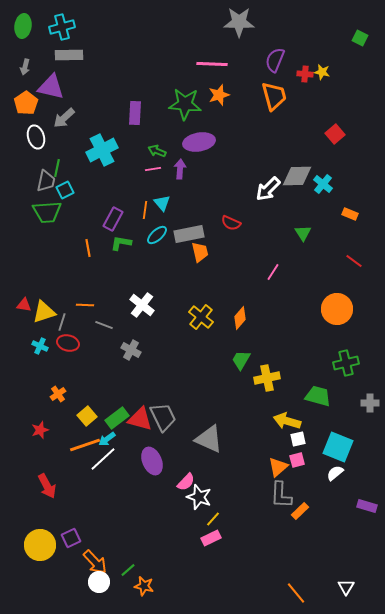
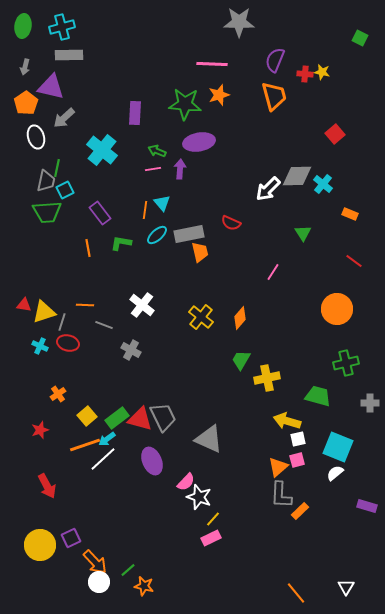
cyan cross at (102, 150): rotated 24 degrees counterclockwise
purple rectangle at (113, 219): moved 13 px left, 6 px up; rotated 65 degrees counterclockwise
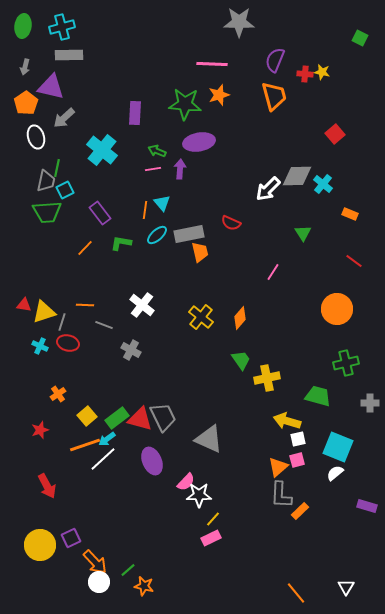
orange line at (88, 248): moved 3 px left; rotated 54 degrees clockwise
green trapezoid at (241, 360): rotated 115 degrees clockwise
white star at (199, 497): moved 2 px up; rotated 20 degrees counterclockwise
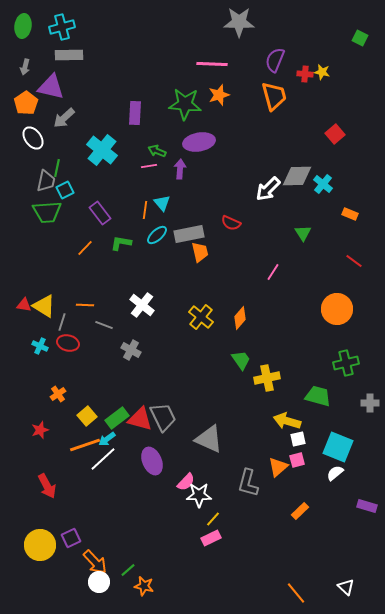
white ellipse at (36, 137): moved 3 px left, 1 px down; rotated 20 degrees counterclockwise
pink line at (153, 169): moved 4 px left, 3 px up
yellow triangle at (44, 312): moved 6 px up; rotated 50 degrees clockwise
gray L-shape at (281, 495): moved 33 px left, 12 px up; rotated 12 degrees clockwise
white triangle at (346, 587): rotated 18 degrees counterclockwise
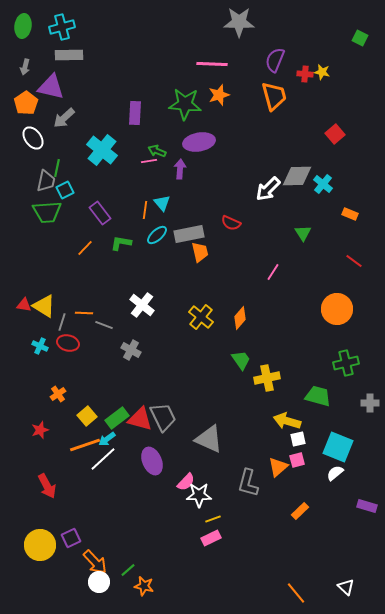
pink line at (149, 166): moved 5 px up
orange line at (85, 305): moved 1 px left, 8 px down
yellow line at (213, 519): rotated 28 degrees clockwise
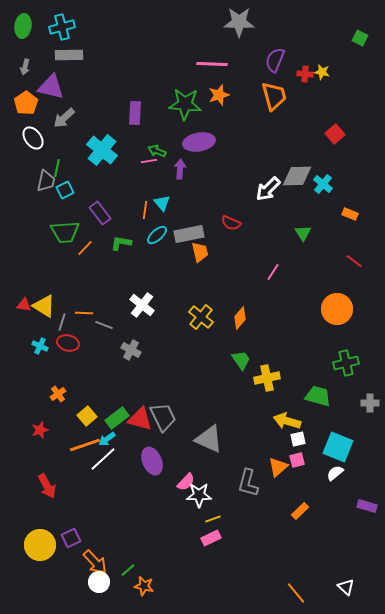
green trapezoid at (47, 212): moved 18 px right, 20 px down
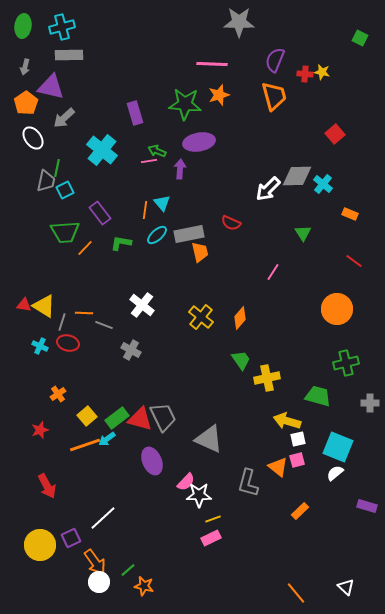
purple rectangle at (135, 113): rotated 20 degrees counterclockwise
white line at (103, 459): moved 59 px down
orange triangle at (278, 467): rotated 40 degrees counterclockwise
orange arrow at (95, 562): rotated 8 degrees clockwise
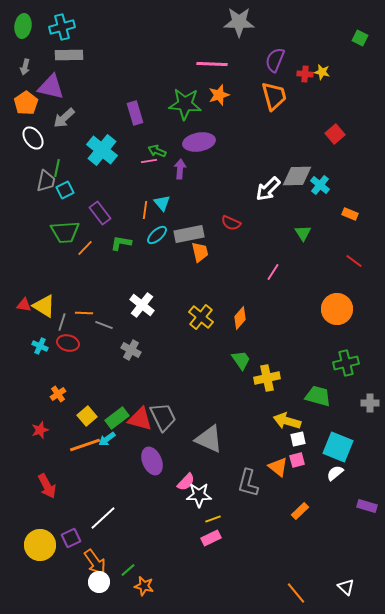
cyan cross at (323, 184): moved 3 px left, 1 px down
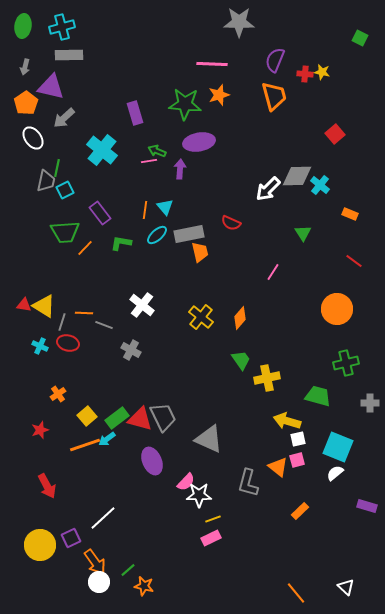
cyan triangle at (162, 203): moved 3 px right, 4 px down
